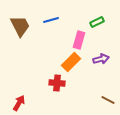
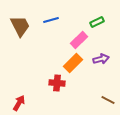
pink rectangle: rotated 30 degrees clockwise
orange rectangle: moved 2 px right, 1 px down
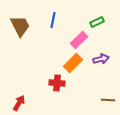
blue line: moved 2 px right; rotated 63 degrees counterclockwise
brown line: rotated 24 degrees counterclockwise
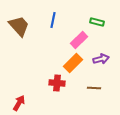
green rectangle: rotated 40 degrees clockwise
brown trapezoid: moved 1 px left; rotated 15 degrees counterclockwise
brown line: moved 14 px left, 12 px up
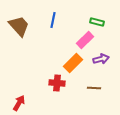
pink rectangle: moved 6 px right
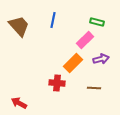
red arrow: rotated 91 degrees counterclockwise
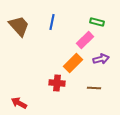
blue line: moved 1 px left, 2 px down
